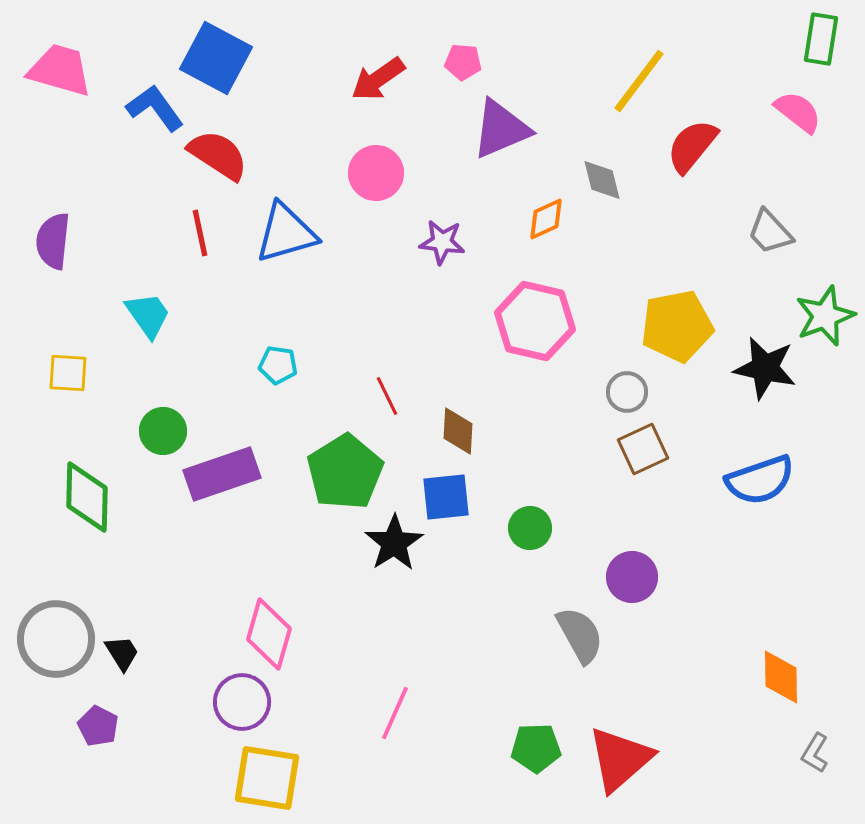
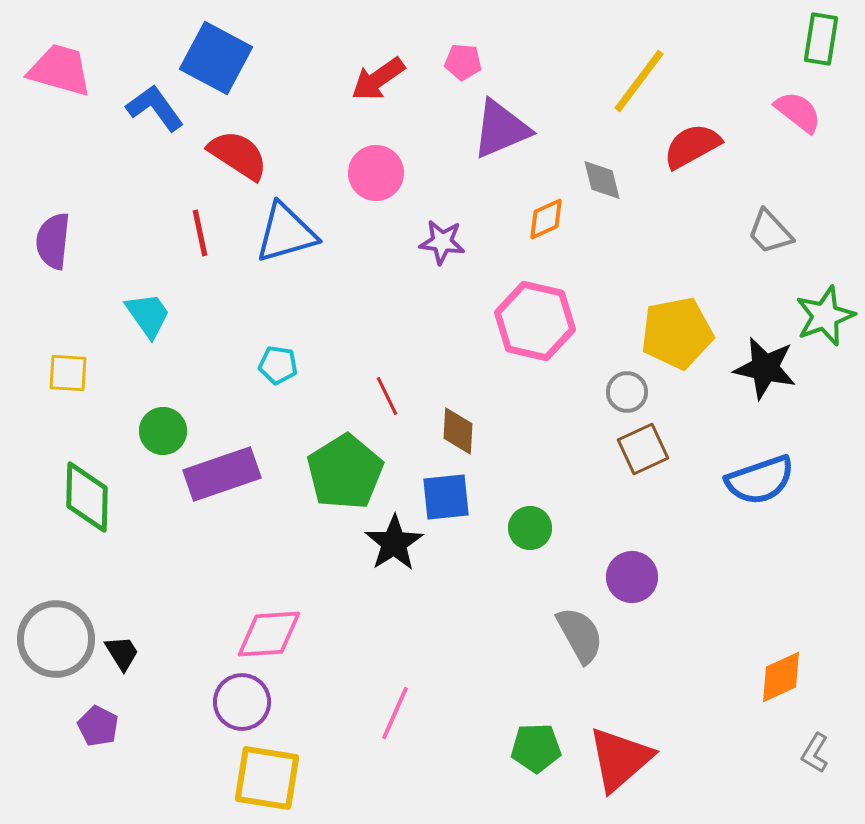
red semicircle at (692, 146): rotated 22 degrees clockwise
red semicircle at (218, 155): moved 20 px right
yellow pentagon at (677, 326): moved 7 px down
pink diamond at (269, 634): rotated 70 degrees clockwise
orange diamond at (781, 677): rotated 66 degrees clockwise
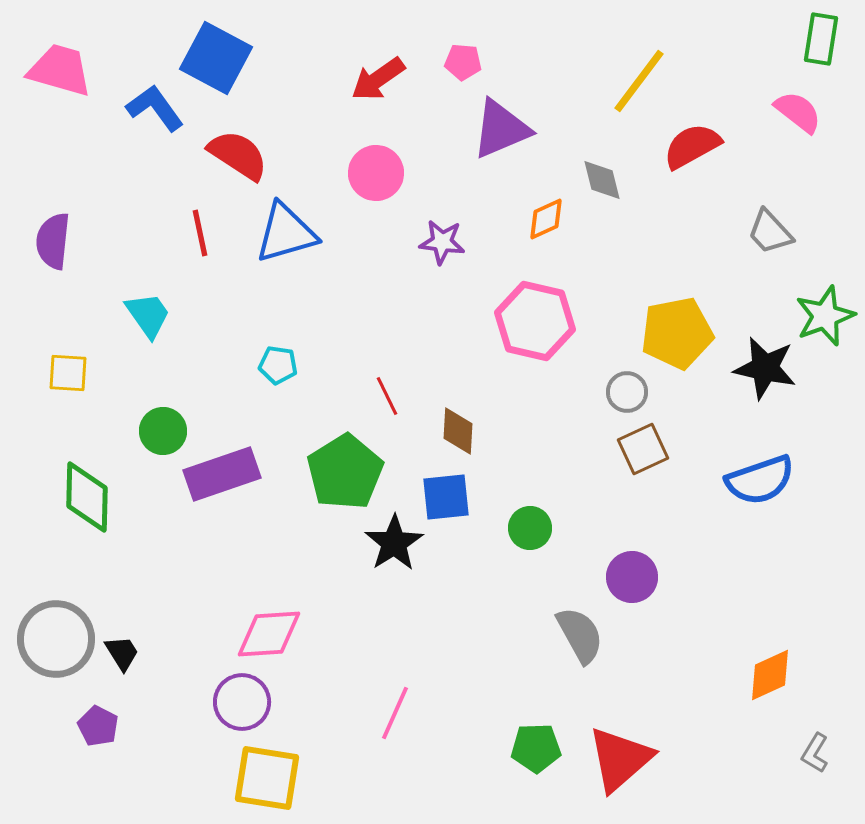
orange diamond at (781, 677): moved 11 px left, 2 px up
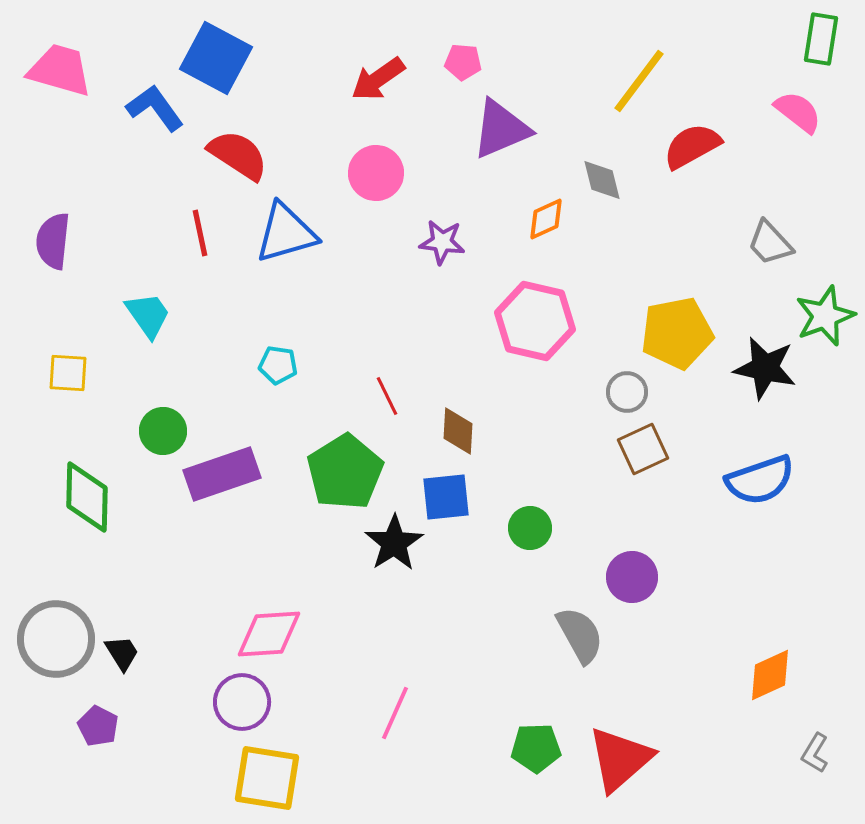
gray trapezoid at (770, 232): moved 11 px down
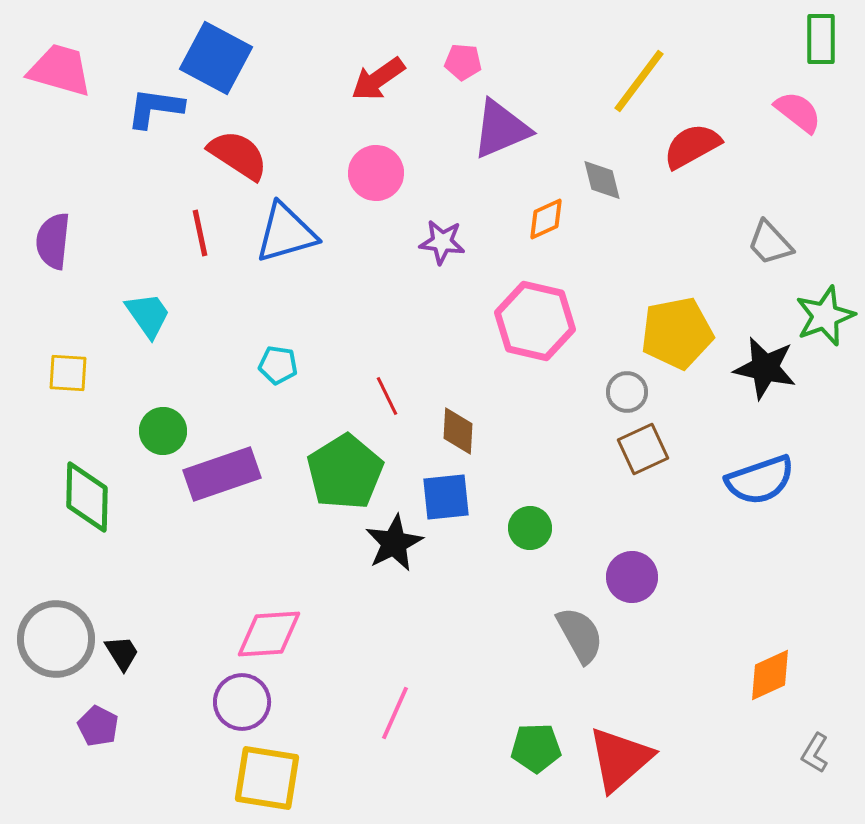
green rectangle at (821, 39): rotated 9 degrees counterclockwise
blue L-shape at (155, 108): rotated 46 degrees counterclockwise
black star at (394, 543): rotated 6 degrees clockwise
